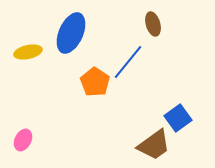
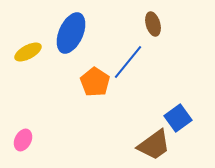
yellow ellipse: rotated 16 degrees counterclockwise
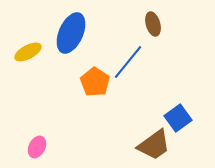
pink ellipse: moved 14 px right, 7 px down
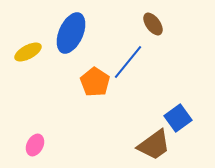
brown ellipse: rotated 20 degrees counterclockwise
pink ellipse: moved 2 px left, 2 px up
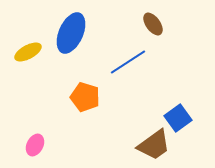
blue line: rotated 18 degrees clockwise
orange pentagon: moved 10 px left, 15 px down; rotated 16 degrees counterclockwise
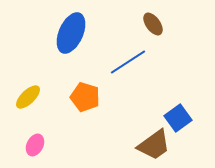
yellow ellipse: moved 45 px down; rotated 16 degrees counterclockwise
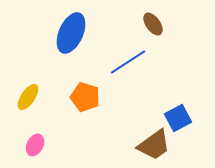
yellow ellipse: rotated 12 degrees counterclockwise
blue square: rotated 8 degrees clockwise
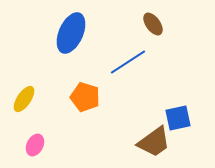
yellow ellipse: moved 4 px left, 2 px down
blue square: rotated 16 degrees clockwise
brown trapezoid: moved 3 px up
